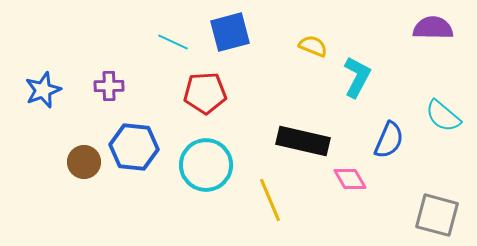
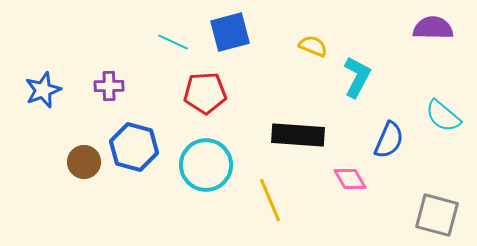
black rectangle: moved 5 px left, 6 px up; rotated 9 degrees counterclockwise
blue hexagon: rotated 9 degrees clockwise
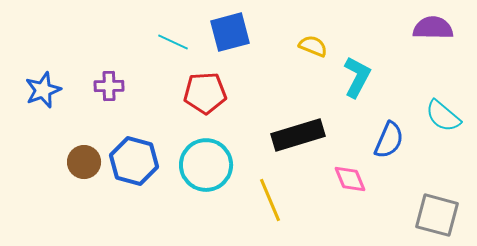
black rectangle: rotated 21 degrees counterclockwise
blue hexagon: moved 14 px down
pink diamond: rotated 8 degrees clockwise
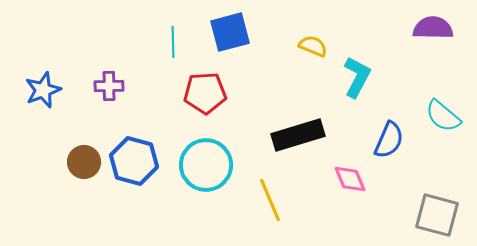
cyan line: rotated 64 degrees clockwise
